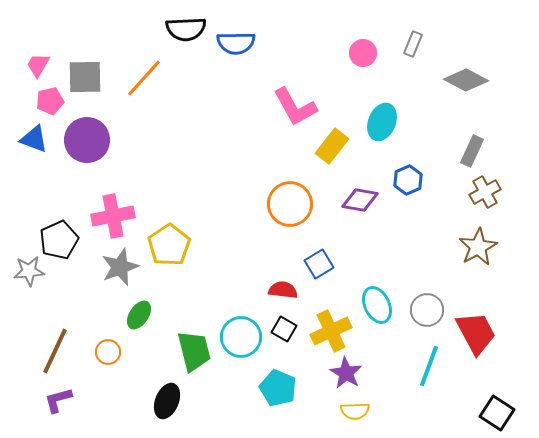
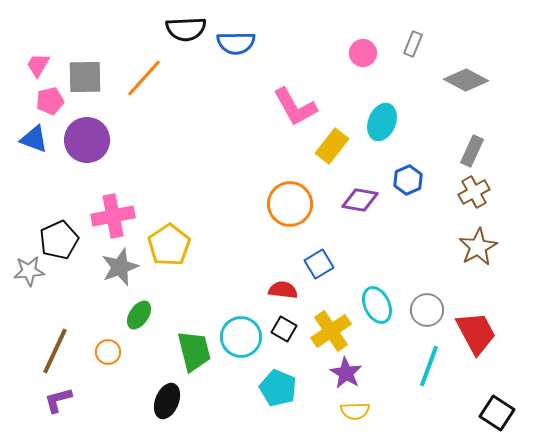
brown cross at (485, 192): moved 11 px left
yellow cross at (331, 331): rotated 9 degrees counterclockwise
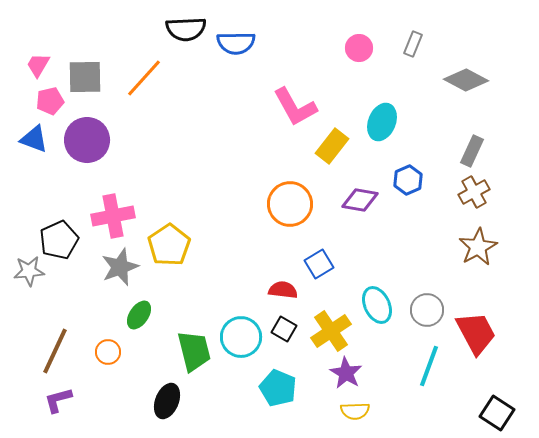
pink circle at (363, 53): moved 4 px left, 5 px up
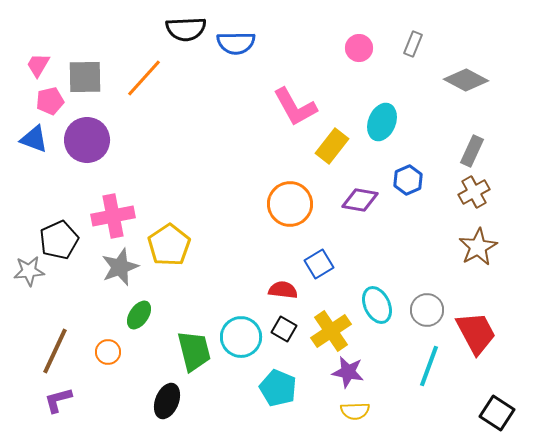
purple star at (346, 373): moved 2 px right, 1 px up; rotated 20 degrees counterclockwise
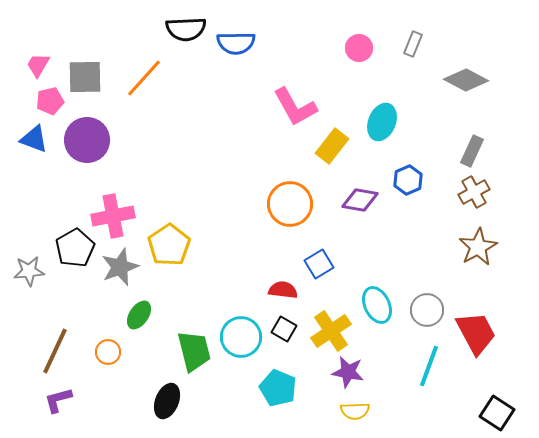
black pentagon at (59, 240): moved 16 px right, 8 px down; rotated 6 degrees counterclockwise
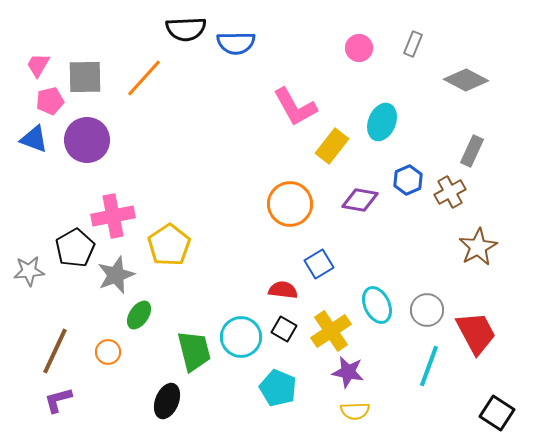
brown cross at (474, 192): moved 24 px left
gray star at (120, 267): moved 4 px left, 8 px down
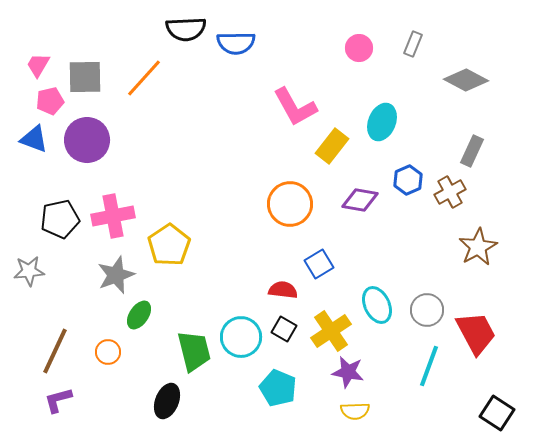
black pentagon at (75, 248): moved 15 px left, 29 px up; rotated 18 degrees clockwise
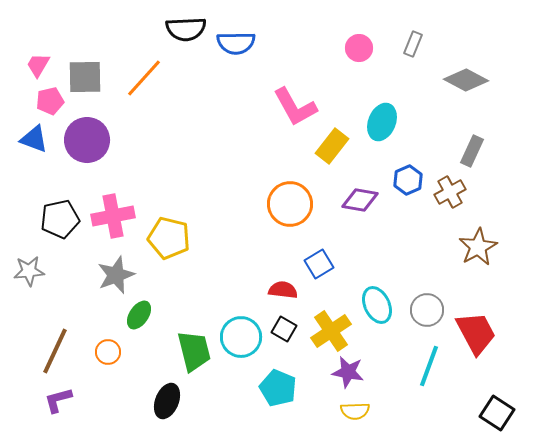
yellow pentagon at (169, 245): moved 7 px up; rotated 24 degrees counterclockwise
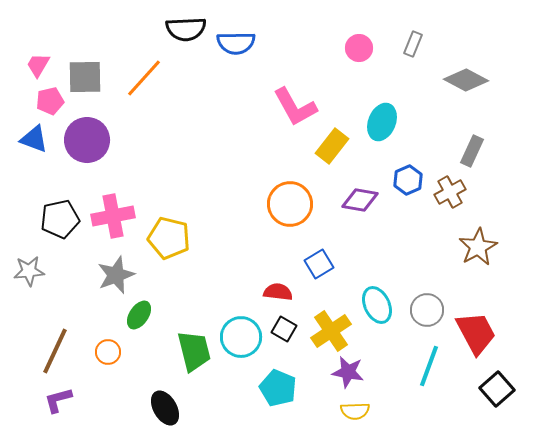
red semicircle at (283, 290): moved 5 px left, 2 px down
black ellipse at (167, 401): moved 2 px left, 7 px down; rotated 52 degrees counterclockwise
black square at (497, 413): moved 24 px up; rotated 16 degrees clockwise
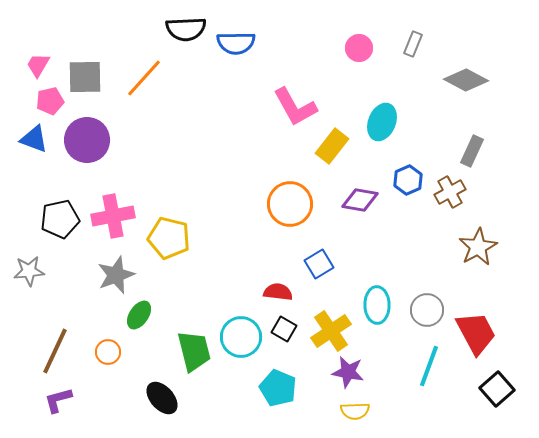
cyan ellipse at (377, 305): rotated 24 degrees clockwise
black ellipse at (165, 408): moved 3 px left, 10 px up; rotated 12 degrees counterclockwise
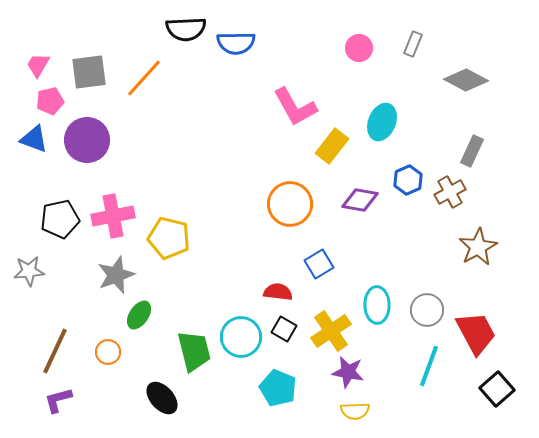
gray square at (85, 77): moved 4 px right, 5 px up; rotated 6 degrees counterclockwise
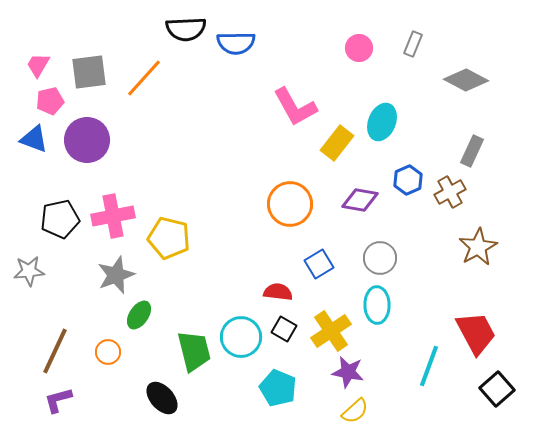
yellow rectangle at (332, 146): moved 5 px right, 3 px up
gray circle at (427, 310): moved 47 px left, 52 px up
yellow semicircle at (355, 411): rotated 40 degrees counterclockwise
